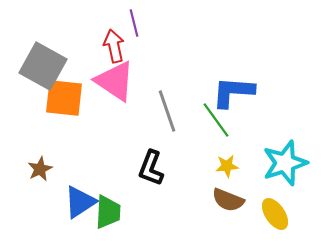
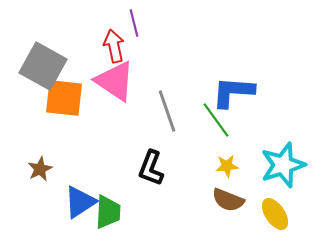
cyan star: moved 2 px left, 2 px down
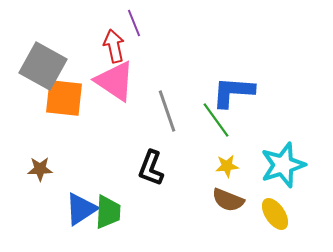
purple line: rotated 8 degrees counterclockwise
brown star: rotated 25 degrees clockwise
blue triangle: moved 1 px right, 7 px down
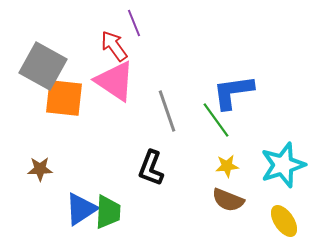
red arrow: rotated 24 degrees counterclockwise
blue L-shape: rotated 12 degrees counterclockwise
yellow ellipse: moved 9 px right, 7 px down
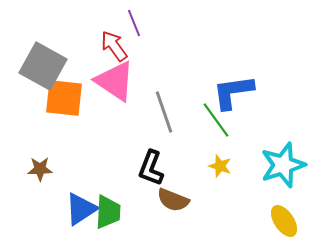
gray line: moved 3 px left, 1 px down
yellow star: moved 7 px left; rotated 25 degrees clockwise
brown semicircle: moved 55 px left
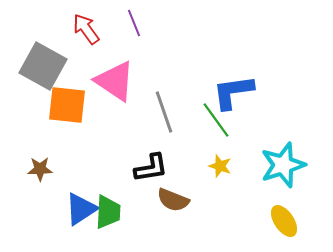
red arrow: moved 28 px left, 17 px up
orange square: moved 3 px right, 7 px down
black L-shape: rotated 120 degrees counterclockwise
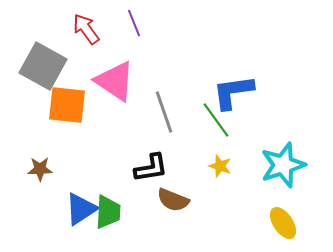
yellow ellipse: moved 1 px left, 2 px down
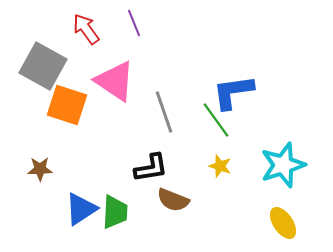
orange square: rotated 12 degrees clockwise
green trapezoid: moved 7 px right
